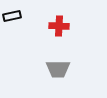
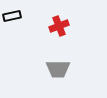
red cross: rotated 24 degrees counterclockwise
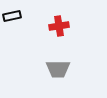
red cross: rotated 12 degrees clockwise
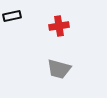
gray trapezoid: moved 1 px right; rotated 15 degrees clockwise
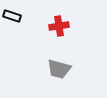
black rectangle: rotated 30 degrees clockwise
